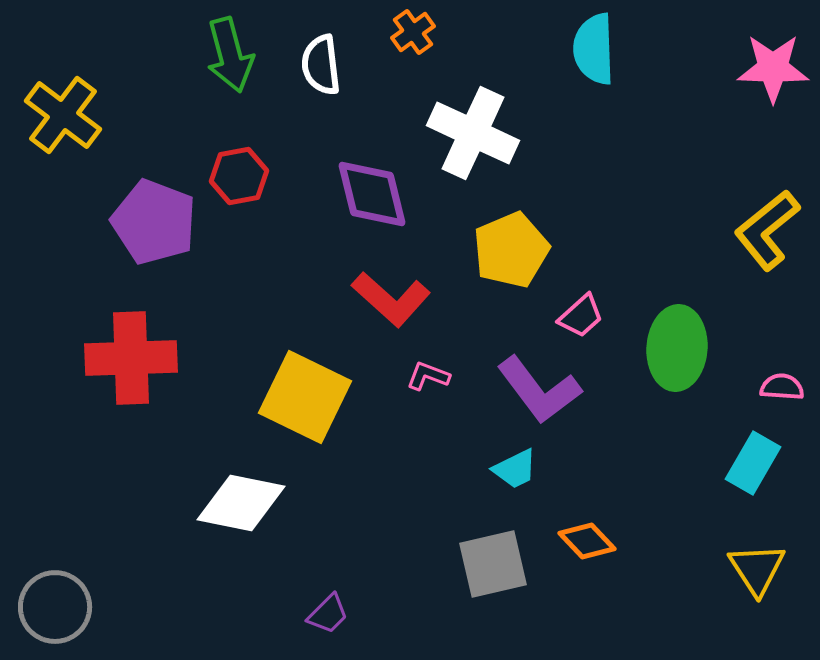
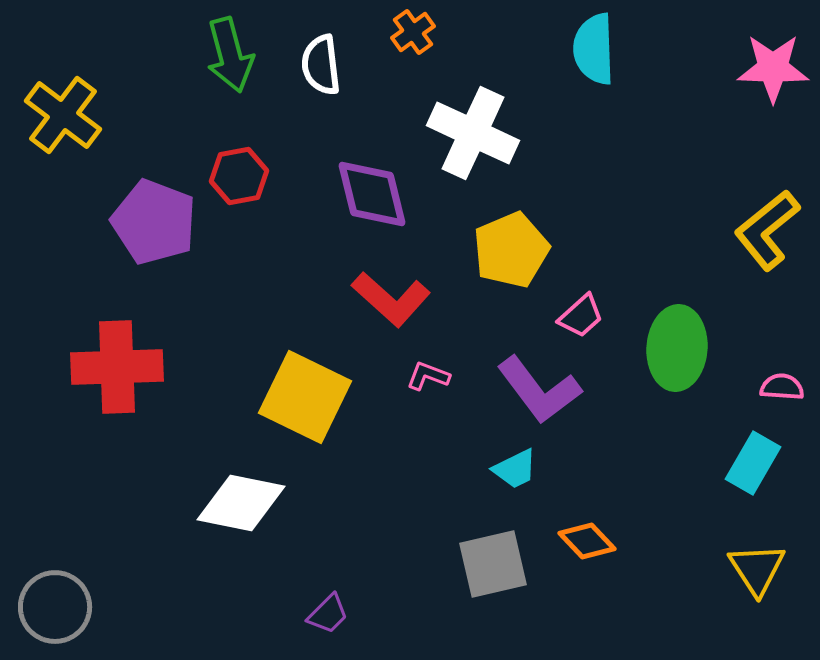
red cross: moved 14 px left, 9 px down
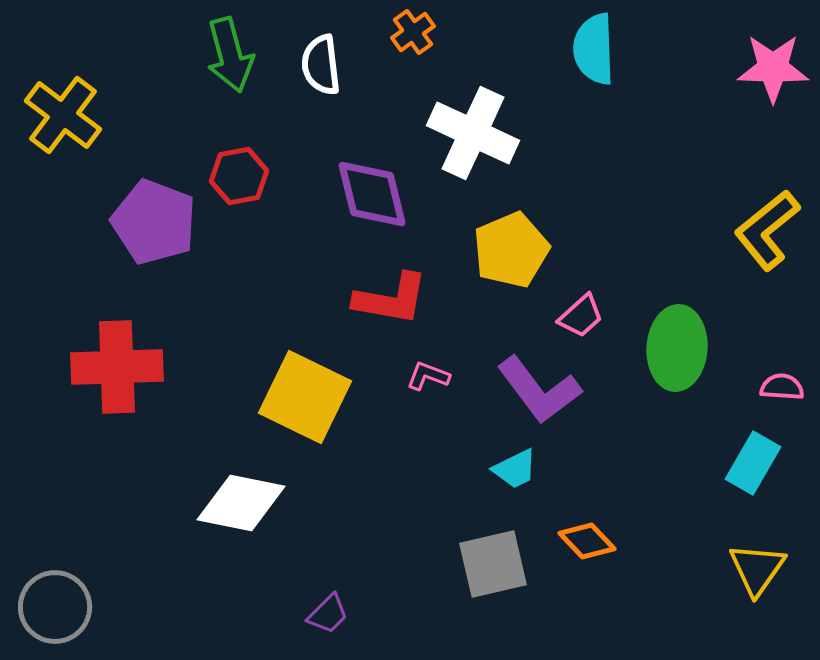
red L-shape: rotated 32 degrees counterclockwise
yellow triangle: rotated 8 degrees clockwise
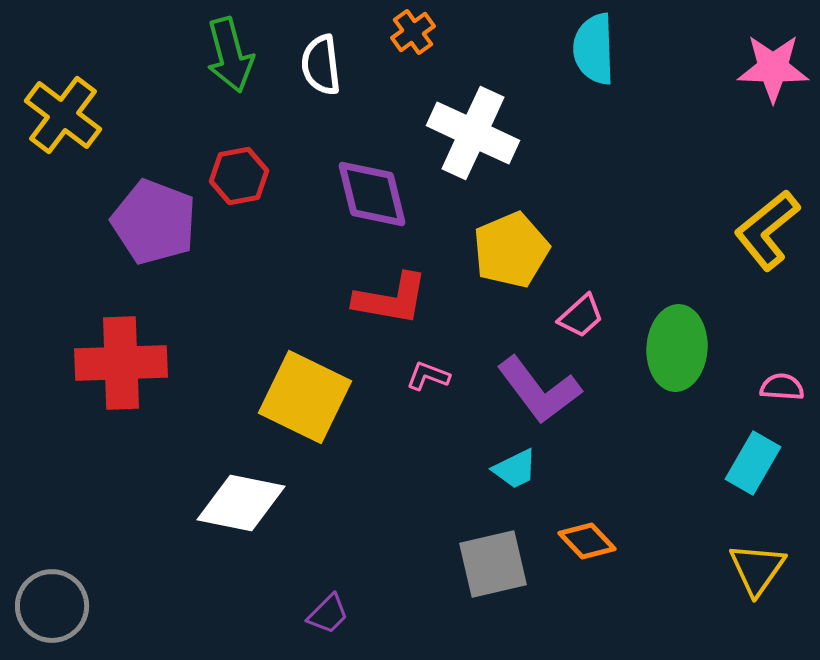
red cross: moved 4 px right, 4 px up
gray circle: moved 3 px left, 1 px up
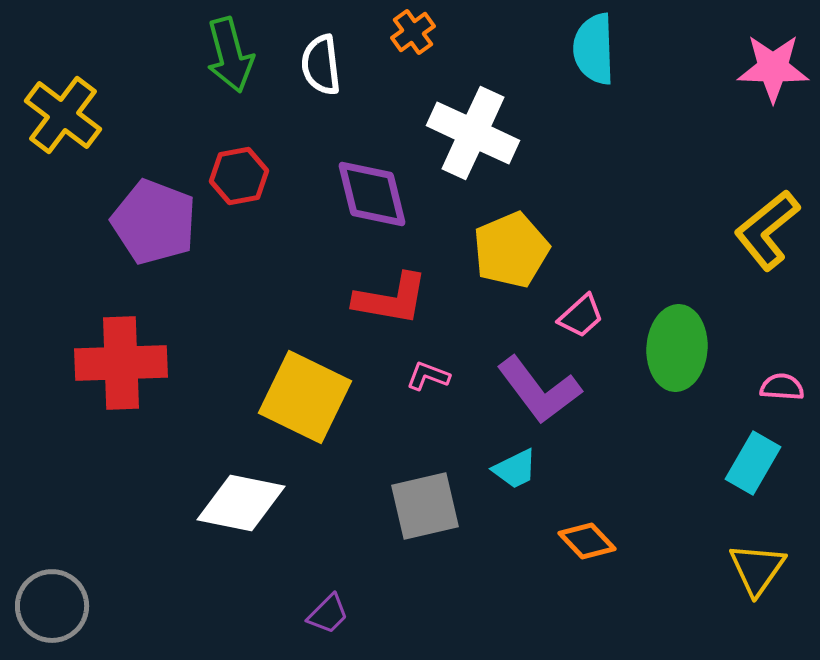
gray square: moved 68 px left, 58 px up
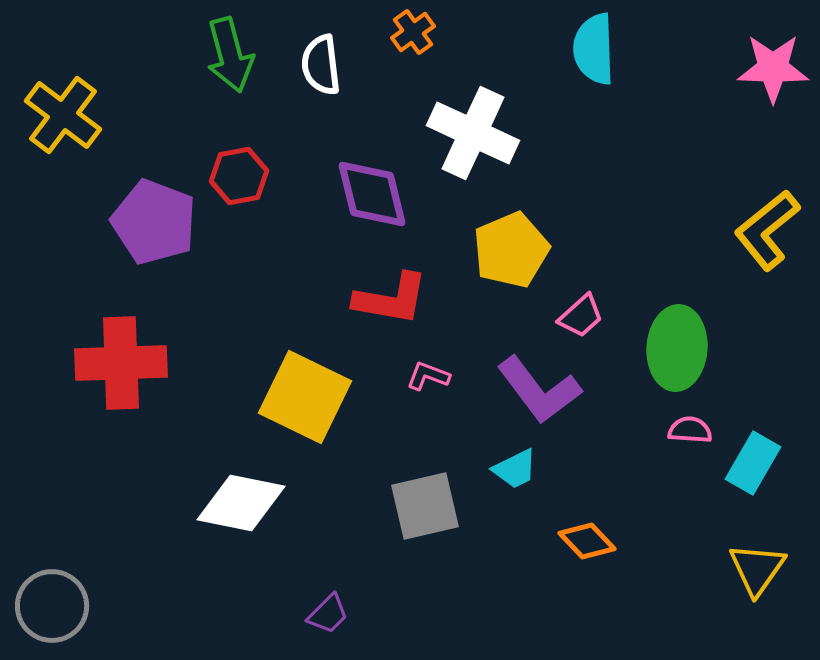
pink semicircle: moved 92 px left, 43 px down
